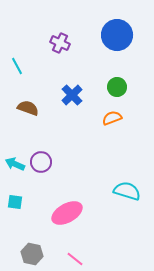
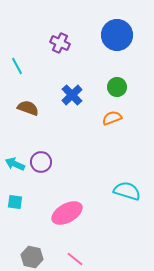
gray hexagon: moved 3 px down
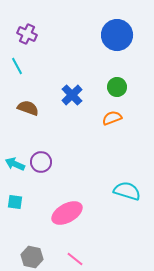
purple cross: moved 33 px left, 9 px up
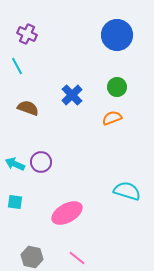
pink line: moved 2 px right, 1 px up
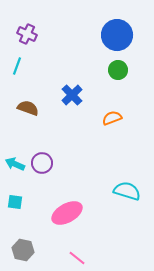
cyan line: rotated 48 degrees clockwise
green circle: moved 1 px right, 17 px up
purple circle: moved 1 px right, 1 px down
gray hexagon: moved 9 px left, 7 px up
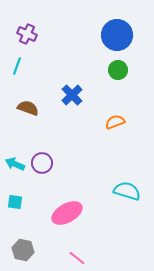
orange semicircle: moved 3 px right, 4 px down
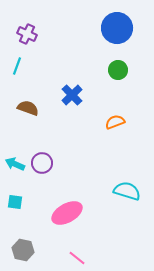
blue circle: moved 7 px up
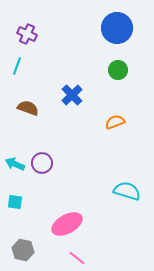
pink ellipse: moved 11 px down
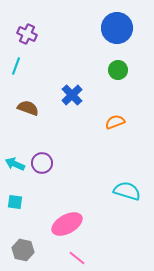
cyan line: moved 1 px left
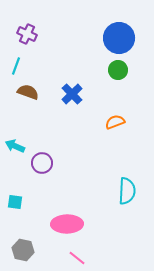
blue circle: moved 2 px right, 10 px down
blue cross: moved 1 px up
brown semicircle: moved 16 px up
cyan arrow: moved 18 px up
cyan semicircle: rotated 76 degrees clockwise
pink ellipse: rotated 28 degrees clockwise
